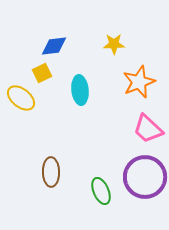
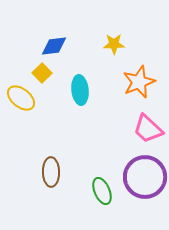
yellow square: rotated 18 degrees counterclockwise
green ellipse: moved 1 px right
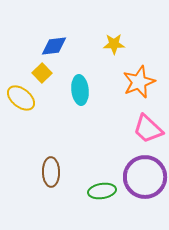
green ellipse: rotated 76 degrees counterclockwise
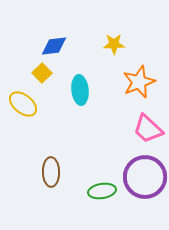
yellow ellipse: moved 2 px right, 6 px down
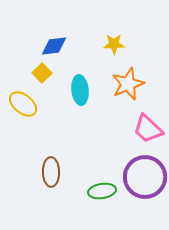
orange star: moved 11 px left, 2 px down
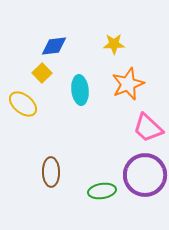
pink trapezoid: moved 1 px up
purple circle: moved 2 px up
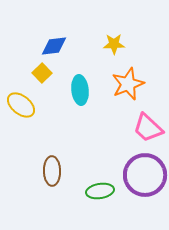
yellow ellipse: moved 2 px left, 1 px down
brown ellipse: moved 1 px right, 1 px up
green ellipse: moved 2 px left
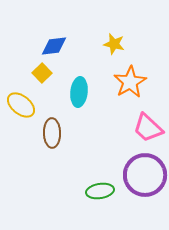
yellow star: rotated 15 degrees clockwise
orange star: moved 2 px right, 2 px up; rotated 8 degrees counterclockwise
cyan ellipse: moved 1 px left, 2 px down; rotated 12 degrees clockwise
brown ellipse: moved 38 px up
